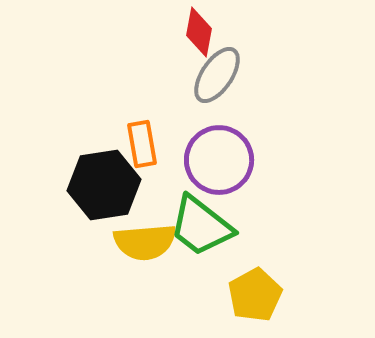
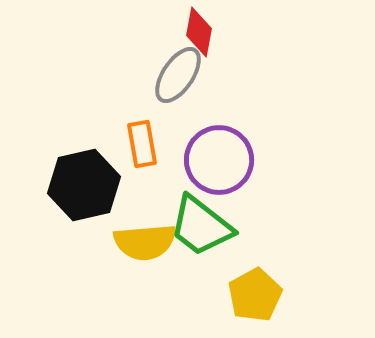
gray ellipse: moved 39 px left
black hexagon: moved 20 px left; rotated 4 degrees counterclockwise
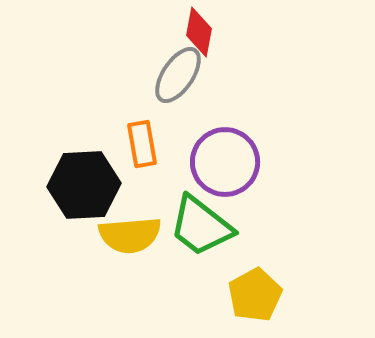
purple circle: moved 6 px right, 2 px down
black hexagon: rotated 10 degrees clockwise
yellow semicircle: moved 15 px left, 7 px up
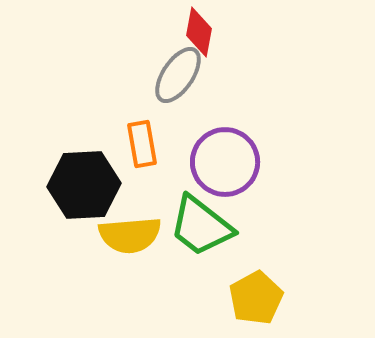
yellow pentagon: moved 1 px right, 3 px down
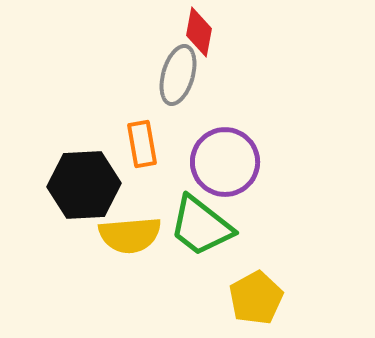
gray ellipse: rotated 18 degrees counterclockwise
